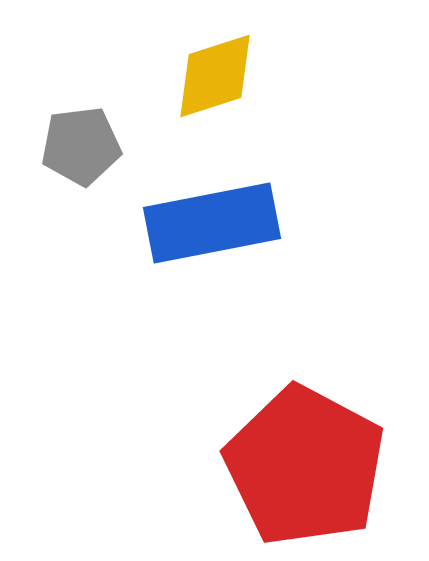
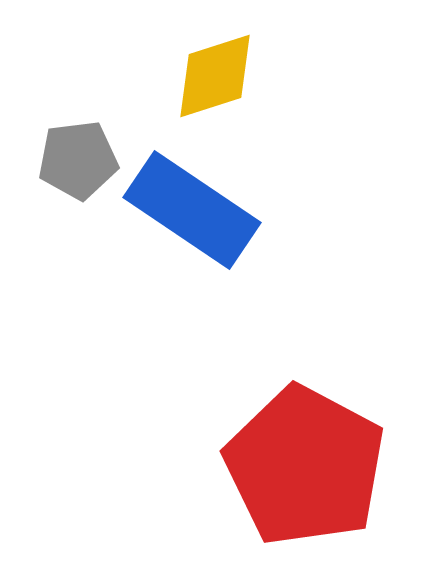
gray pentagon: moved 3 px left, 14 px down
blue rectangle: moved 20 px left, 13 px up; rotated 45 degrees clockwise
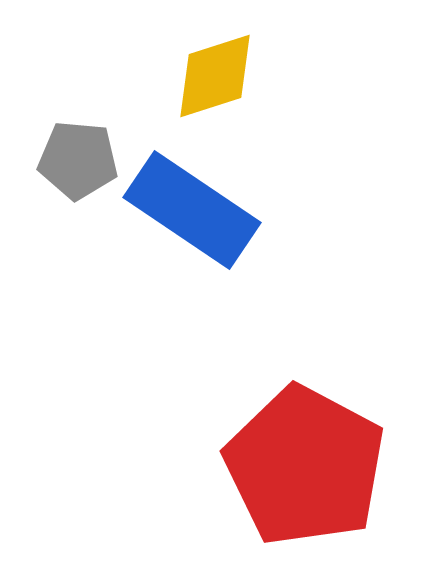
gray pentagon: rotated 12 degrees clockwise
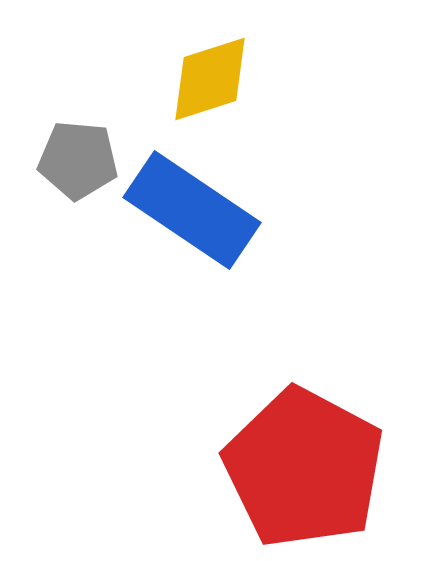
yellow diamond: moved 5 px left, 3 px down
red pentagon: moved 1 px left, 2 px down
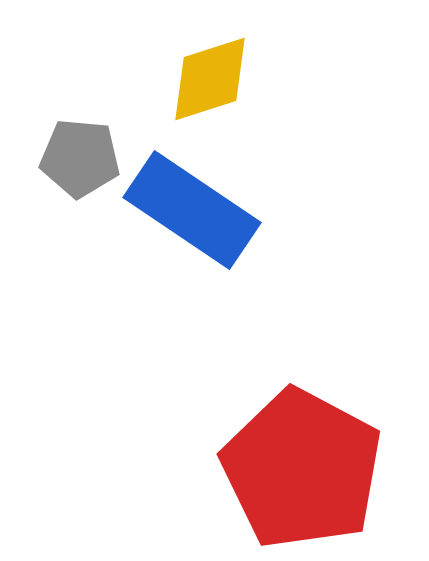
gray pentagon: moved 2 px right, 2 px up
red pentagon: moved 2 px left, 1 px down
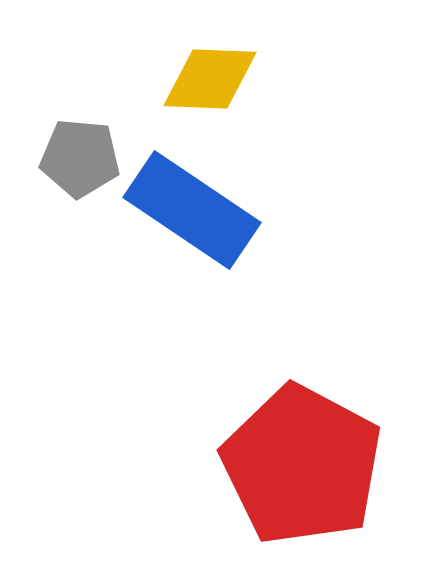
yellow diamond: rotated 20 degrees clockwise
red pentagon: moved 4 px up
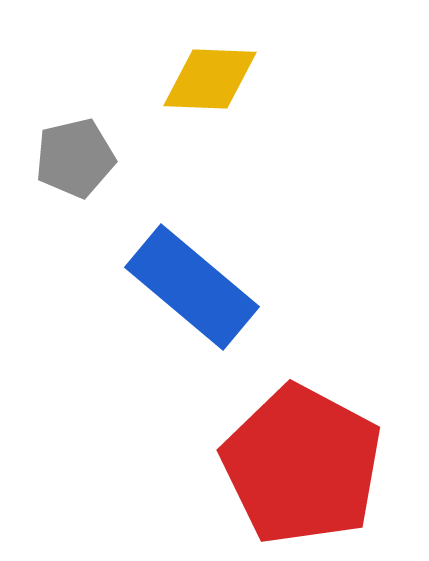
gray pentagon: moved 5 px left; rotated 18 degrees counterclockwise
blue rectangle: moved 77 px down; rotated 6 degrees clockwise
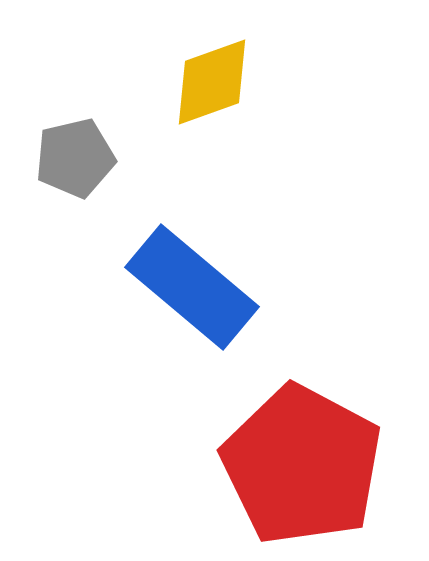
yellow diamond: moved 2 px right, 3 px down; rotated 22 degrees counterclockwise
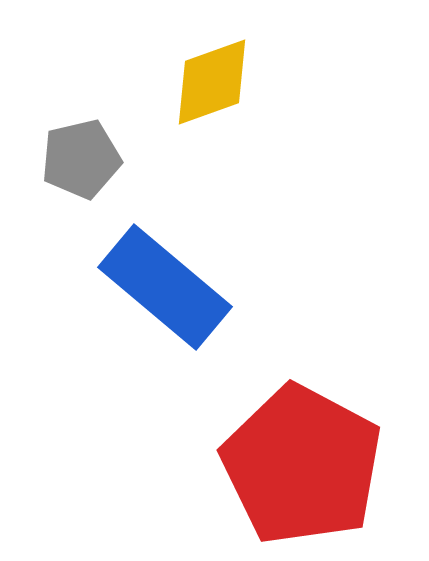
gray pentagon: moved 6 px right, 1 px down
blue rectangle: moved 27 px left
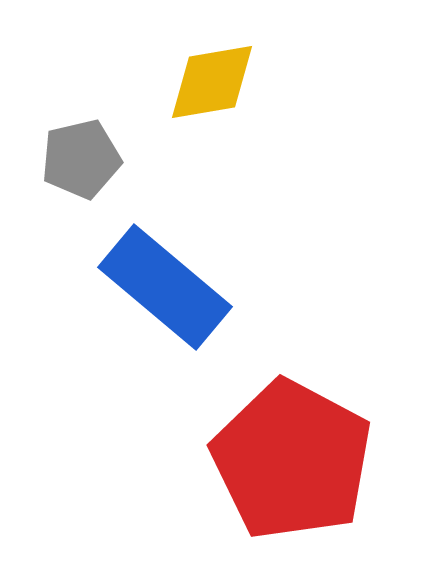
yellow diamond: rotated 10 degrees clockwise
red pentagon: moved 10 px left, 5 px up
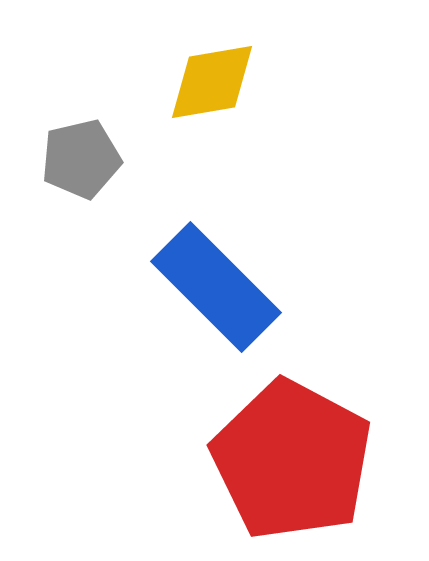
blue rectangle: moved 51 px right; rotated 5 degrees clockwise
